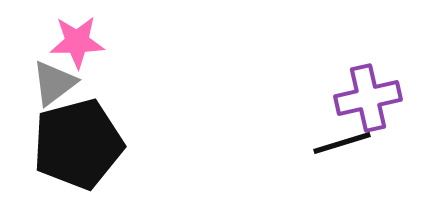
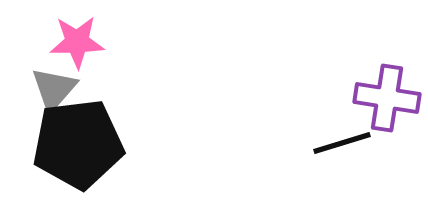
gray triangle: moved 6 px down; rotated 12 degrees counterclockwise
purple cross: moved 19 px right; rotated 22 degrees clockwise
black pentagon: rotated 8 degrees clockwise
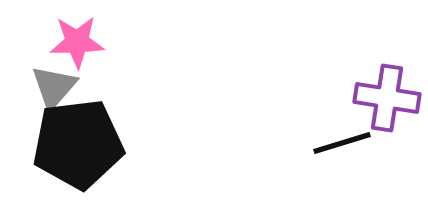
gray triangle: moved 2 px up
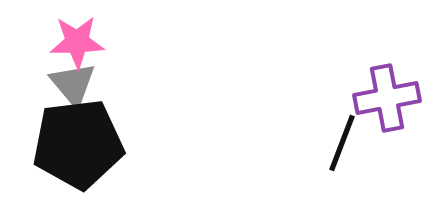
gray triangle: moved 19 px right, 3 px up; rotated 21 degrees counterclockwise
purple cross: rotated 20 degrees counterclockwise
black line: rotated 52 degrees counterclockwise
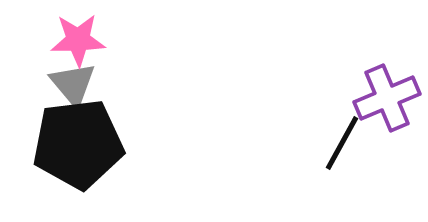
pink star: moved 1 px right, 2 px up
purple cross: rotated 12 degrees counterclockwise
black line: rotated 8 degrees clockwise
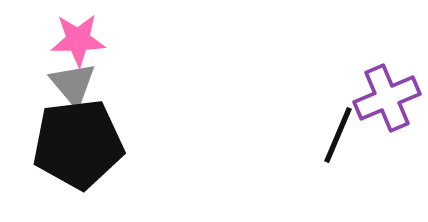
black line: moved 4 px left, 8 px up; rotated 6 degrees counterclockwise
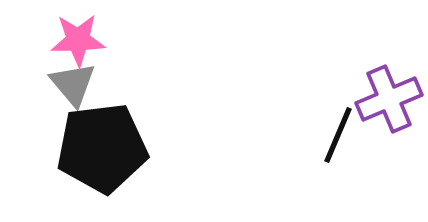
purple cross: moved 2 px right, 1 px down
black pentagon: moved 24 px right, 4 px down
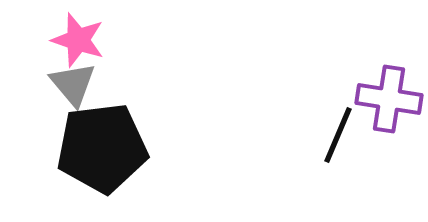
pink star: rotated 20 degrees clockwise
purple cross: rotated 32 degrees clockwise
